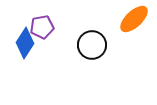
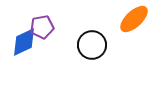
blue diamond: moved 1 px left, 1 px up; rotated 32 degrees clockwise
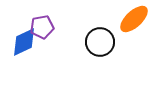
black circle: moved 8 px right, 3 px up
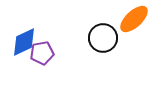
purple pentagon: moved 26 px down
black circle: moved 3 px right, 4 px up
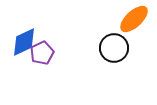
black circle: moved 11 px right, 10 px down
purple pentagon: rotated 15 degrees counterclockwise
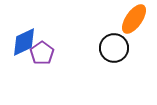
orange ellipse: rotated 12 degrees counterclockwise
purple pentagon: rotated 10 degrees counterclockwise
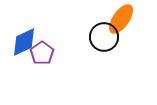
orange ellipse: moved 13 px left
black circle: moved 10 px left, 11 px up
